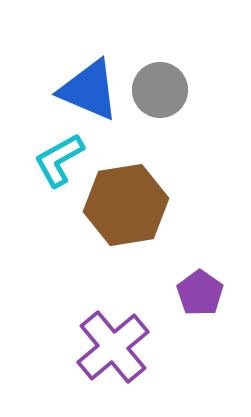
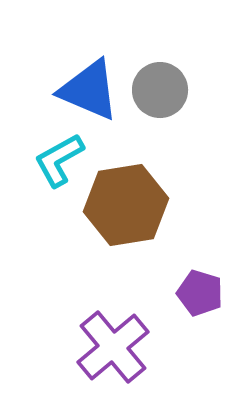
purple pentagon: rotated 18 degrees counterclockwise
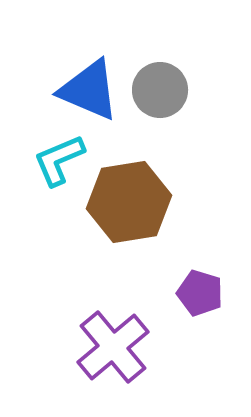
cyan L-shape: rotated 6 degrees clockwise
brown hexagon: moved 3 px right, 3 px up
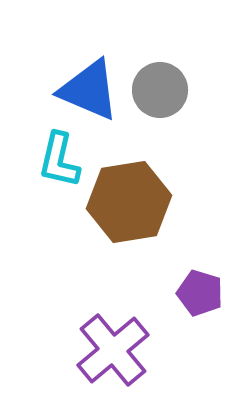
cyan L-shape: rotated 54 degrees counterclockwise
purple cross: moved 3 px down
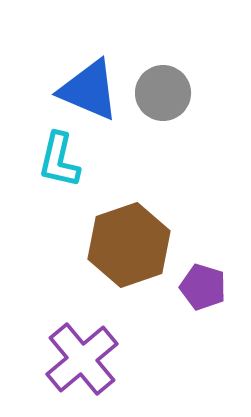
gray circle: moved 3 px right, 3 px down
brown hexagon: moved 43 px down; rotated 10 degrees counterclockwise
purple pentagon: moved 3 px right, 6 px up
purple cross: moved 31 px left, 9 px down
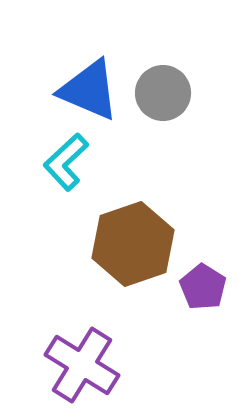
cyan L-shape: moved 7 px right, 2 px down; rotated 34 degrees clockwise
brown hexagon: moved 4 px right, 1 px up
purple pentagon: rotated 15 degrees clockwise
purple cross: moved 6 px down; rotated 18 degrees counterclockwise
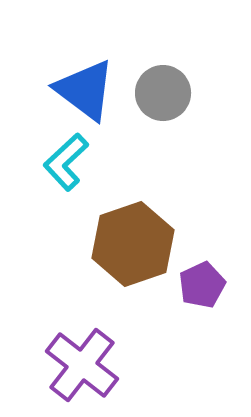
blue triangle: moved 4 px left; rotated 14 degrees clockwise
purple pentagon: moved 1 px left, 2 px up; rotated 15 degrees clockwise
purple cross: rotated 6 degrees clockwise
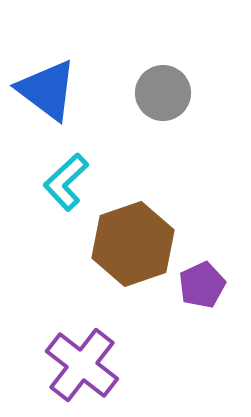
blue triangle: moved 38 px left
cyan L-shape: moved 20 px down
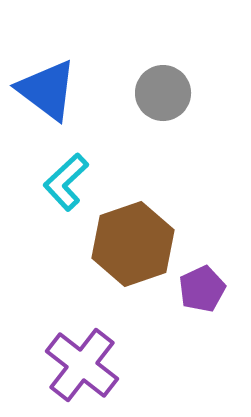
purple pentagon: moved 4 px down
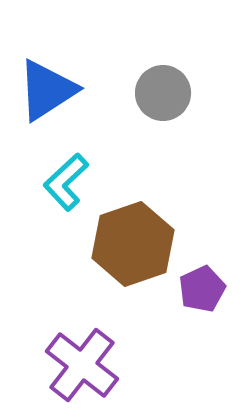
blue triangle: rotated 50 degrees clockwise
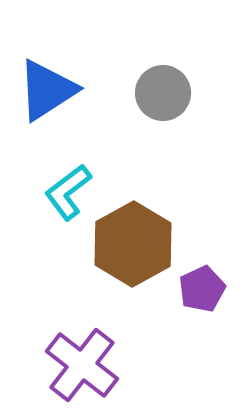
cyan L-shape: moved 2 px right, 10 px down; rotated 6 degrees clockwise
brown hexagon: rotated 10 degrees counterclockwise
